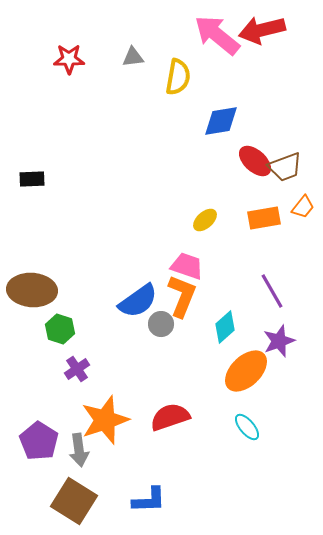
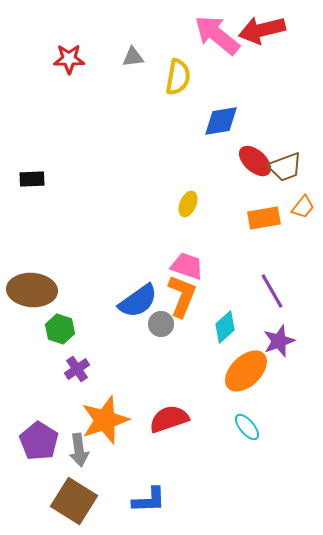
yellow ellipse: moved 17 px left, 16 px up; rotated 25 degrees counterclockwise
red semicircle: moved 1 px left, 2 px down
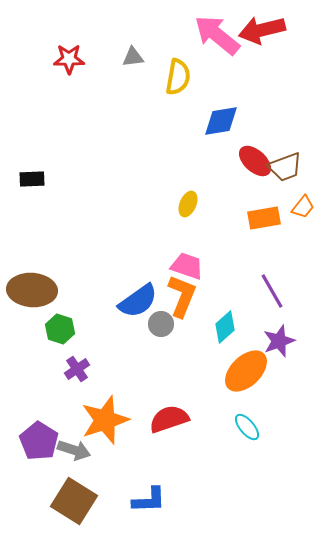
gray arrow: moved 5 px left; rotated 64 degrees counterclockwise
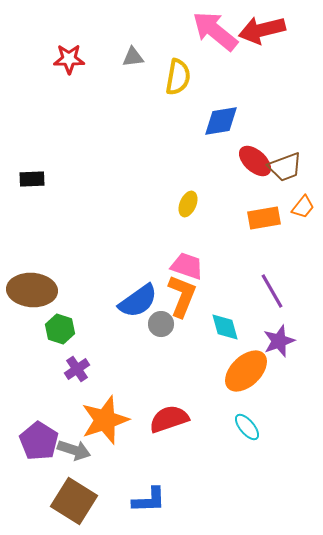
pink arrow: moved 2 px left, 4 px up
cyan diamond: rotated 64 degrees counterclockwise
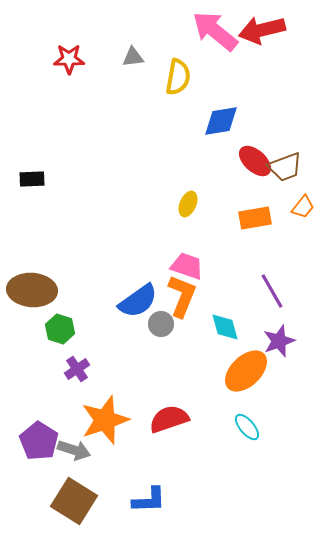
orange rectangle: moved 9 px left
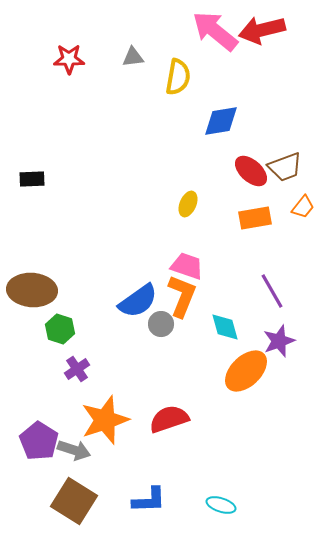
red ellipse: moved 4 px left, 10 px down
cyan ellipse: moved 26 px left, 78 px down; rotated 32 degrees counterclockwise
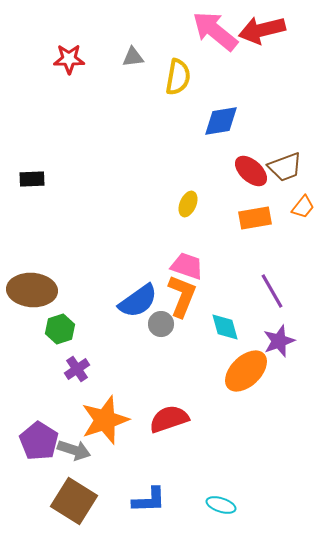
green hexagon: rotated 24 degrees clockwise
